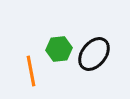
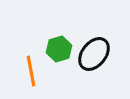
green hexagon: rotated 10 degrees counterclockwise
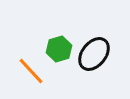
orange line: rotated 32 degrees counterclockwise
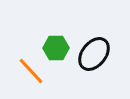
green hexagon: moved 3 px left, 1 px up; rotated 15 degrees clockwise
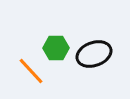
black ellipse: rotated 32 degrees clockwise
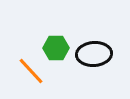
black ellipse: rotated 16 degrees clockwise
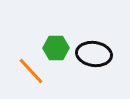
black ellipse: rotated 12 degrees clockwise
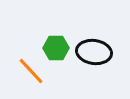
black ellipse: moved 2 px up
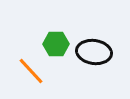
green hexagon: moved 4 px up
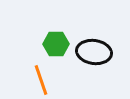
orange line: moved 10 px right, 9 px down; rotated 24 degrees clockwise
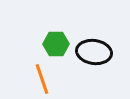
orange line: moved 1 px right, 1 px up
